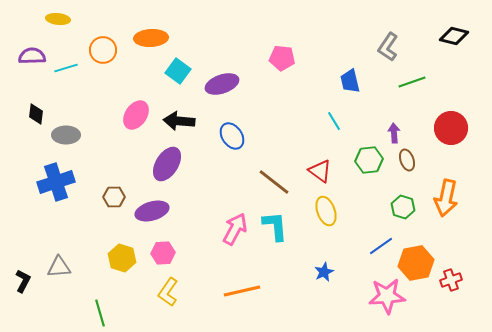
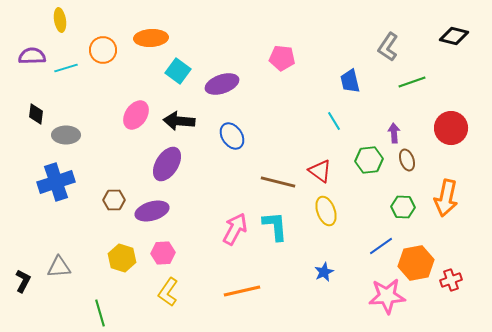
yellow ellipse at (58, 19): moved 2 px right, 1 px down; rotated 75 degrees clockwise
brown line at (274, 182): moved 4 px right; rotated 24 degrees counterclockwise
brown hexagon at (114, 197): moved 3 px down
green hexagon at (403, 207): rotated 15 degrees counterclockwise
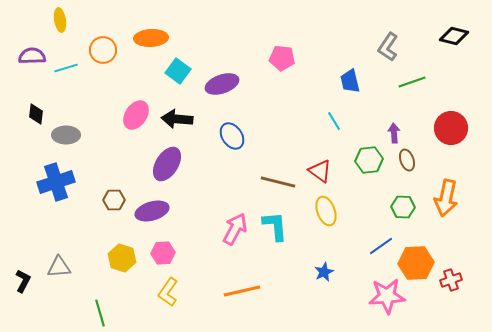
black arrow at (179, 121): moved 2 px left, 2 px up
orange hexagon at (416, 263): rotated 8 degrees clockwise
